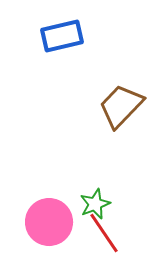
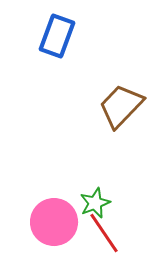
blue rectangle: moved 5 px left; rotated 57 degrees counterclockwise
green star: moved 1 px up
pink circle: moved 5 px right
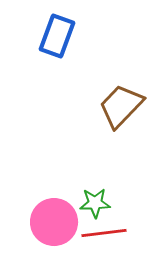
green star: rotated 20 degrees clockwise
red line: rotated 63 degrees counterclockwise
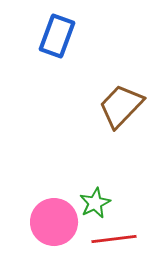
green star: rotated 24 degrees counterclockwise
red line: moved 10 px right, 6 px down
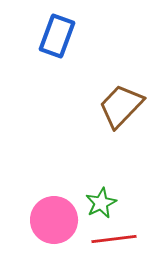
green star: moved 6 px right
pink circle: moved 2 px up
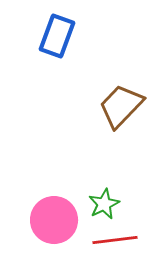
green star: moved 3 px right, 1 px down
red line: moved 1 px right, 1 px down
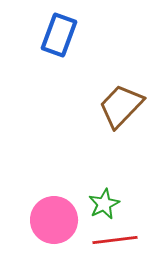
blue rectangle: moved 2 px right, 1 px up
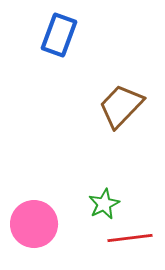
pink circle: moved 20 px left, 4 px down
red line: moved 15 px right, 2 px up
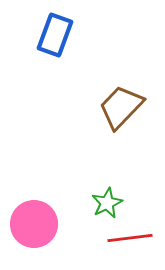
blue rectangle: moved 4 px left
brown trapezoid: moved 1 px down
green star: moved 3 px right, 1 px up
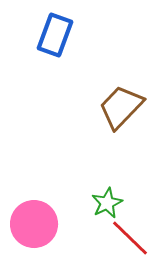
red line: rotated 51 degrees clockwise
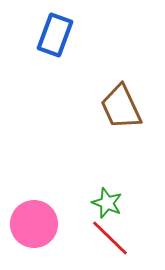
brown trapezoid: rotated 69 degrees counterclockwise
green star: rotated 24 degrees counterclockwise
red line: moved 20 px left
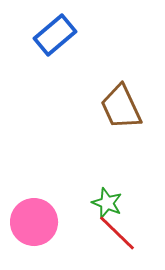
blue rectangle: rotated 30 degrees clockwise
pink circle: moved 2 px up
red line: moved 7 px right, 5 px up
